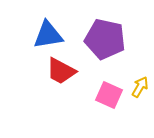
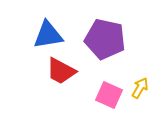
yellow arrow: moved 1 px down
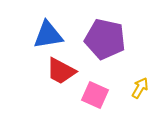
pink square: moved 14 px left
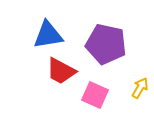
purple pentagon: moved 1 px right, 5 px down
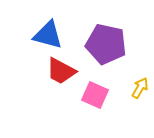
blue triangle: rotated 24 degrees clockwise
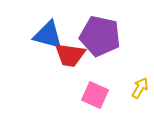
purple pentagon: moved 6 px left, 8 px up
red trapezoid: moved 9 px right, 16 px up; rotated 20 degrees counterclockwise
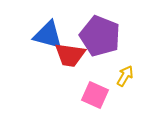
purple pentagon: rotated 9 degrees clockwise
yellow arrow: moved 15 px left, 12 px up
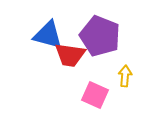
yellow arrow: rotated 25 degrees counterclockwise
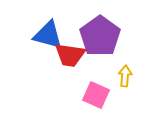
purple pentagon: rotated 15 degrees clockwise
pink square: moved 1 px right
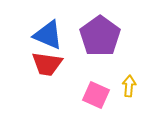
blue triangle: rotated 8 degrees clockwise
red trapezoid: moved 23 px left, 9 px down
yellow arrow: moved 4 px right, 10 px down
